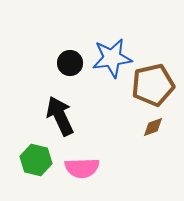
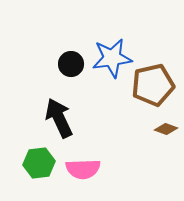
black circle: moved 1 px right, 1 px down
black arrow: moved 1 px left, 2 px down
brown diamond: moved 13 px right, 2 px down; rotated 40 degrees clockwise
green hexagon: moved 3 px right, 3 px down; rotated 20 degrees counterclockwise
pink semicircle: moved 1 px right, 1 px down
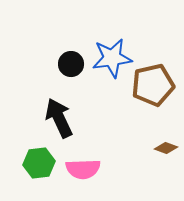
brown diamond: moved 19 px down
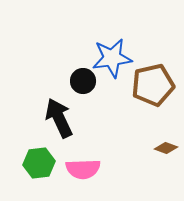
black circle: moved 12 px right, 17 px down
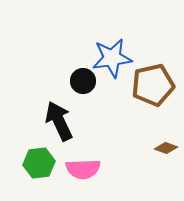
black arrow: moved 3 px down
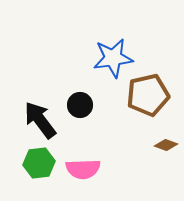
blue star: moved 1 px right
black circle: moved 3 px left, 24 px down
brown pentagon: moved 5 px left, 10 px down
black arrow: moved 19 px left, 1 px up; rotated 12 degrees counterclockwise
brown diamond: moved 3 px up
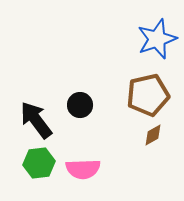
blue star: moved 44 px right, 19 px up; rotated 12 degrees counterclockwise
black arrow: moved 4 px left
brown diamond: moved 13 px left, 10 px up; rotated 50 degrees counterclockwise
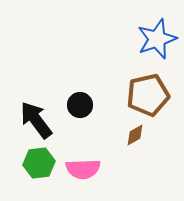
brown diamond: moved 18 px left
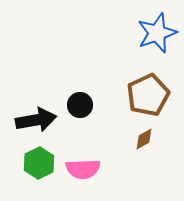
blue star: moved 6 px up
brown pentagon: rotated 12 degrees counterclockwise
black arrow: rotated 117 degrees clockwise
brown diamond: moved 9 px right, 4 px down
green hexagon: rotated 20 degrees counterclockwise
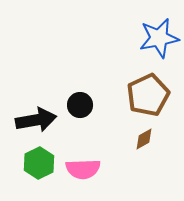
blue star: moved 2 px right, 5 px down; rotated 9 degrees clockwise
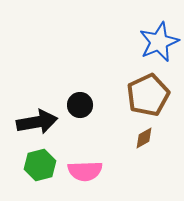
blue star: moved 4 px down; rotated 12 degrees counterclockwise
black arrow: moved 1 px right, 2 px down
brown diamond: moved 1 px up
green hexagon: moved 1 px right, 2 px down; rotated 12 degrees clockwise
pink semicircle: moved 2 px right, 2 px down
